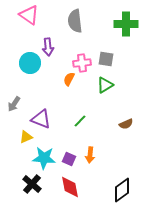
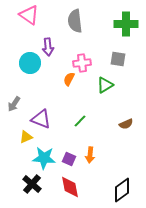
gray square: moved 12 px right
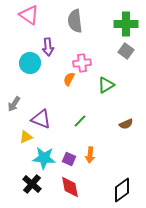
gray square: moved 8 px right, 8 px up; rotated 28 degrees clockwise
green triangle: moved 1 px right
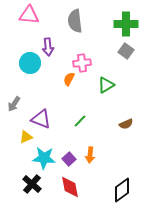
pink triangle: rotated 30 degrees counterclockwise
purple square: rotated 24 degrees clockwise
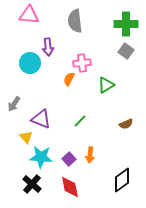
yellow triangle: rotated 48 degrees counterclockwise
cyan star: moved 3 px left, 1 px up
black diamond: moved 10 px up
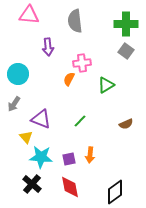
cyan circle: moved 12 px left, 11 px down
purple square: rotated 32 degrees clockwise
black diamond: moved 7 px left, 12 px down
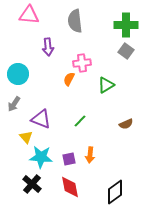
green cross: moved 1 px down
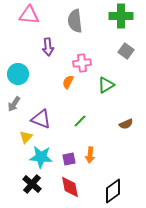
green cross: moved 5 px left, 9 px up
orange semicircle: moved 1 px left, 3 px down
yellow triangle: rotated 24 degrees clockwise
black diamond: moved 2 px left, 1 px up
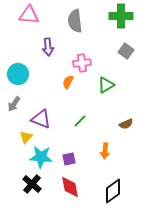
orange arrow: moved 15 px right, 4 px up
